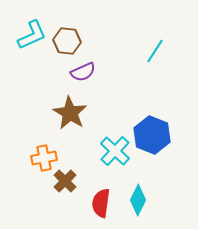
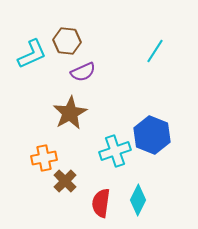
cyan L-shape: moved 19 px down
brown star: rotated 12 degrees clockwise
cyan cross: rotated 28 degrees clockwise
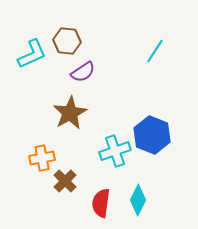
purple semicircle: rotated 10 degrees counterclockwise
orange cross: moved 2 px left
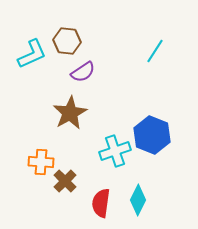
orange cross: moved 1 px left, 4 px down; rotated 15 degrees clockwise
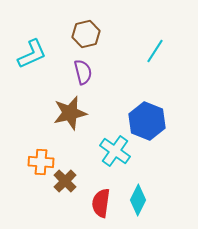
brown hexagon: moved 19 px right, 7 px up; rotated 20 degrees counterclockwise
purple semicircle: rotated 70 degrees counterclockwise
brown star: rotated 16 degrees clockwise
blue hexagon: moved 5 px left, 14 px up
cyan cross: rotated 36 degrees counterclockwise
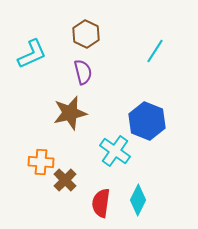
brown hexagon: rotated 20 degrees counterclockwise
brown cross: moved 1 px up
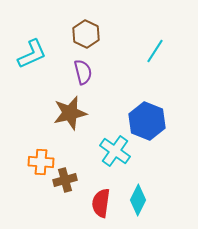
brown cross: rotated 30 degrees clockwise
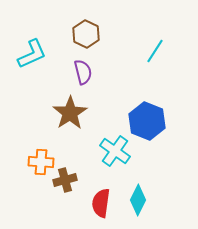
brown star: rotated 20 degrees counterclockwise
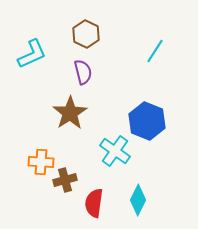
red semicircle: moved 7 px left
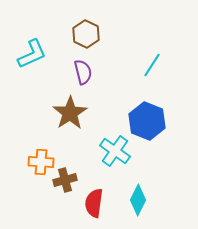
cyan line: moved 3 px left, 14 px down
